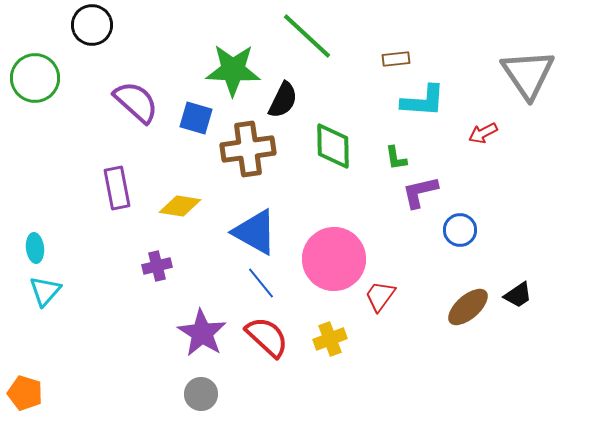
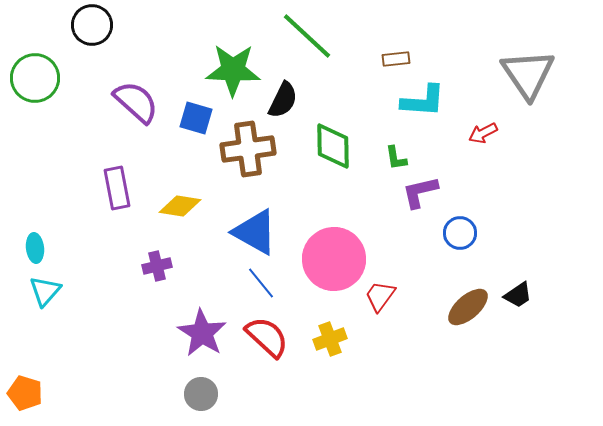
blue circle: moved 3 px down
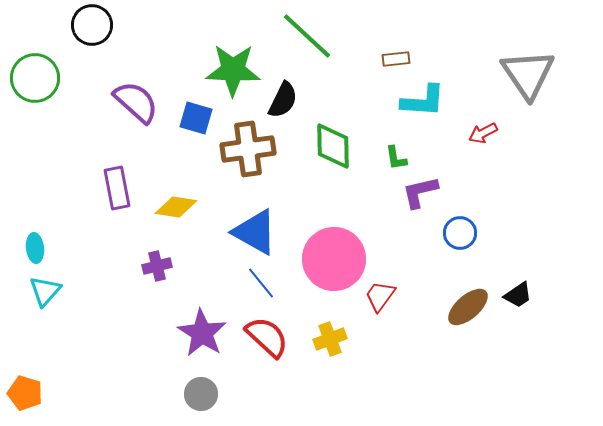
yellow diamond: moved 4 px left, 1 px down
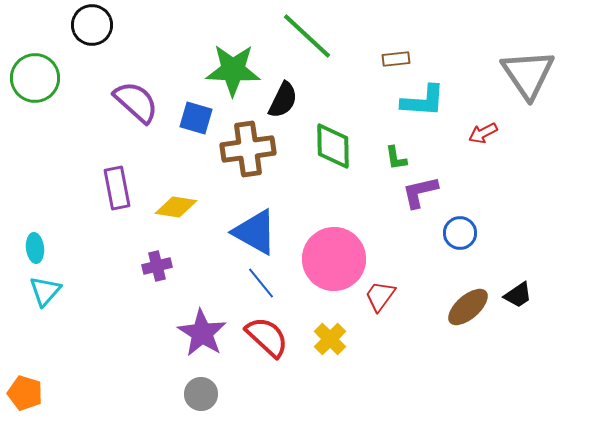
yellow cross: rotated 24 degrees counterclockwise
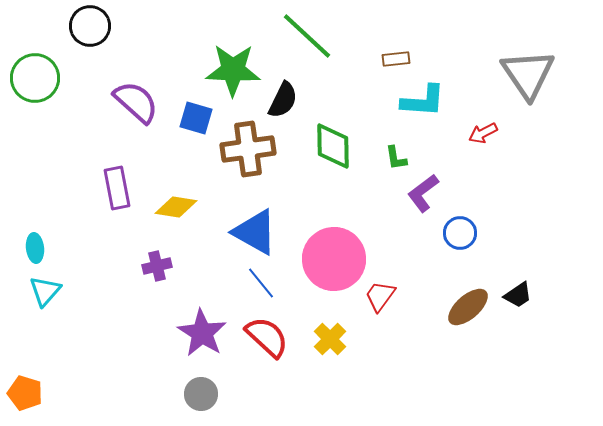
black circle: moved 2 px left, 1 px down
purple L-shape: moved 3 px right, 1 px down; rotated 24 degrees counterclockwise
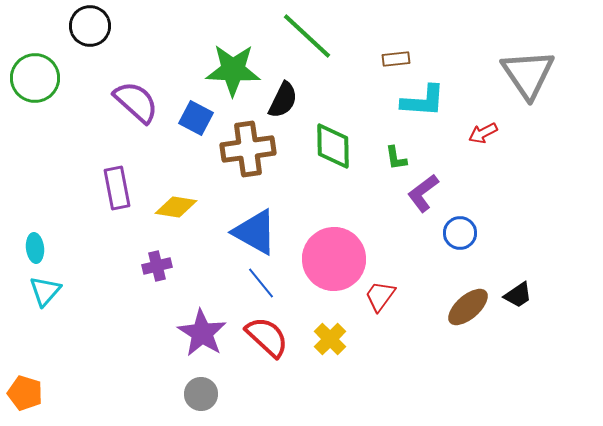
blue square: rotated 12 degrees clockwise
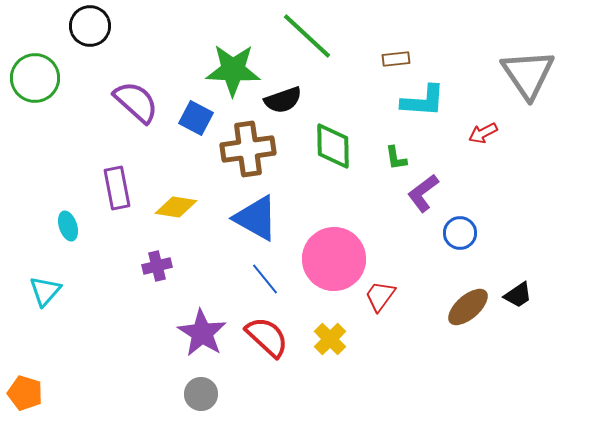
black semicircle: rotated 45 degrees clockwise
blue triangle: moved 1 px right, 14 px up
cyan ellipse: moved 33 px right, 22 px up; rotated 12 degrees counterclockwise
blue line: moved 4 px right, 4 px up
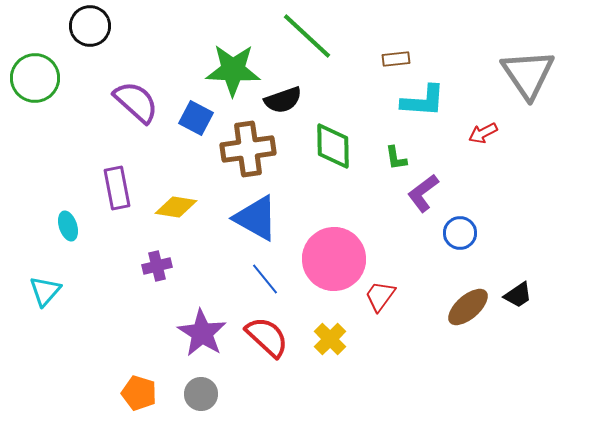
orange pentagon: moved 114 px right
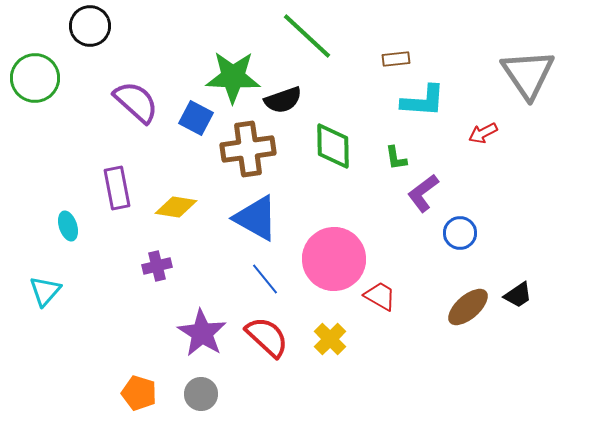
green star: moved 7 px down
red trapezoid: rotated 84 degrees clockwise
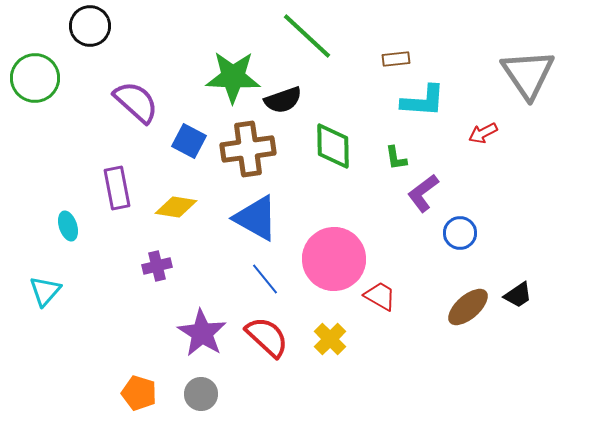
blue square: moved 7 px left, 23 px down
